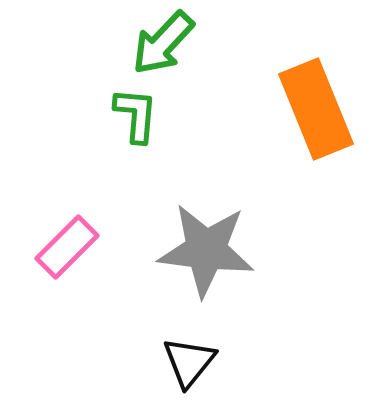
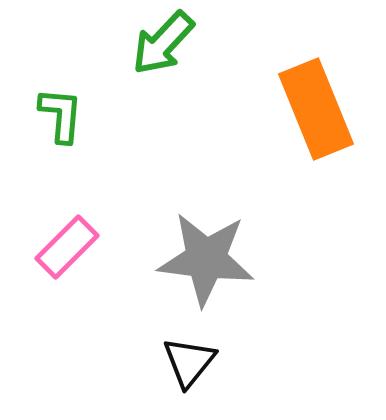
green L-shape: moved 75 px left
gray star: moved 9 px down
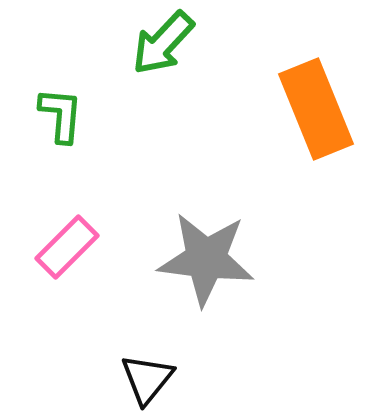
black triangle: moved 42 px left, 17 px down
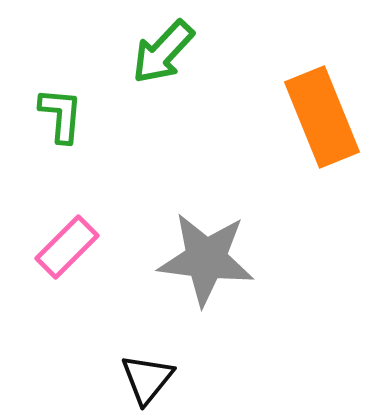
green arrow: moved 9 px down
orange rectangle: moved 6 px right, 8 px down
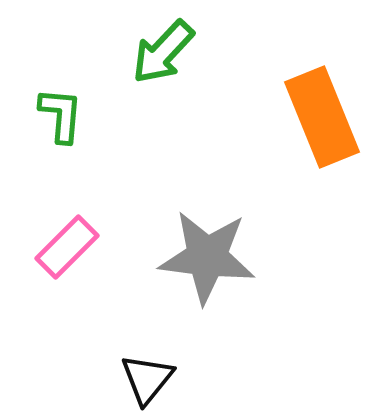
gray star: moved 1 px right, 2 px up
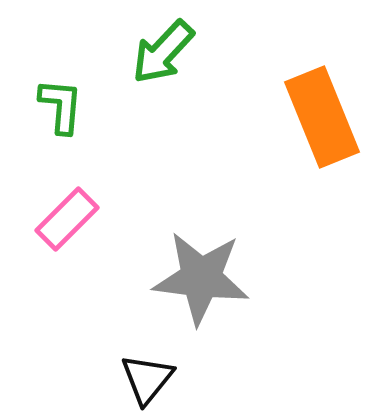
green L-shape: moved 9 px up
pink rectangle: moved 28 px up
gray star: moved 6 px left, 21 px down
